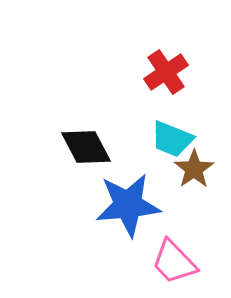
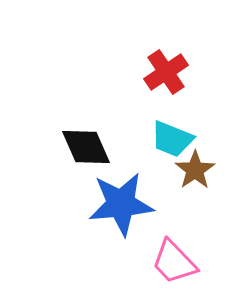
black diamond: rotated 4 degrees clockwise
brown star: moved 1 px right, 1 px down
blue star: moved 7 px left, 1 px up
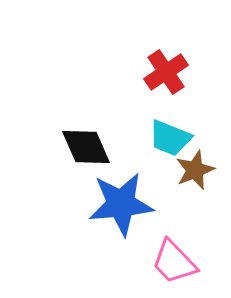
cyan trapezoid: moved 2 px left, 1 px up
brown star: rotated 12 degrees clockwise
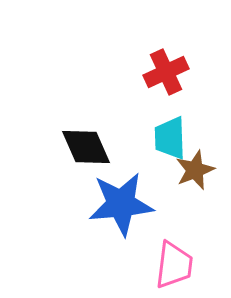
red cross: rotated 9 degrees clockwise
cyan trapezoid: rotated 66 degrees clockwise
pink trapezoid: moved 3 px down; rotated 129 degrees counterclockwise
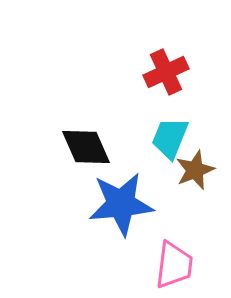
cyan trapezoid: rotated 24 degrees clockwise
